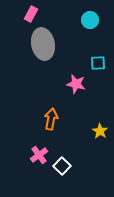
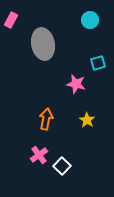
pink rectangle: moved 20 px left, 6 px down
cyan square: rotated 14 degrees counterclockwise
orange arrow: moved 5 px left
yellow star: moved 13 px left, 11 px up
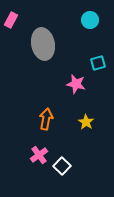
yellow star: moved 1 px left, 2 px down
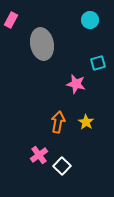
gray ellipse: moved 1 px left
orange arrow: moved 12 px right, 3 px down
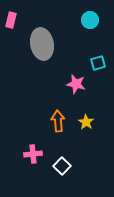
pink rectangle: rotated 14 degrees counterclockwise
orange arrow: moved 1 px up; rotated 15 degrees counterclockwise
pink cross: moved 6 px left, 1 px up; rotated 30 degrees clockwise
